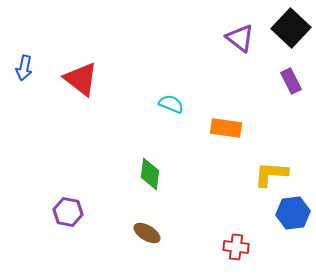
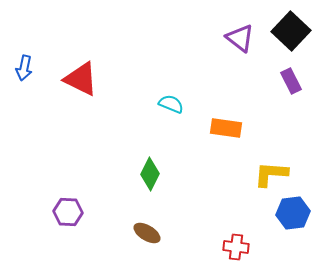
black square: moved 3 px down
red triangle: rotated 12 degrees counterclockwise
green diamond: rotated 20 degrees clockwise
purple hexagon: rotated 8 degrees counterclockwise
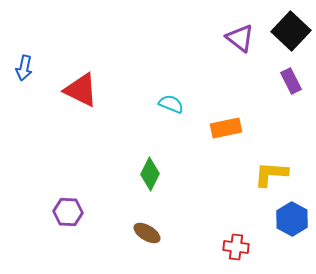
red triangle: moved 11 px down
orange rectangle: rotated 20 degrees counterclockwise
blue hexagon: moved 1 px left, 6 px down; rotated 24 degrees counterclockwise
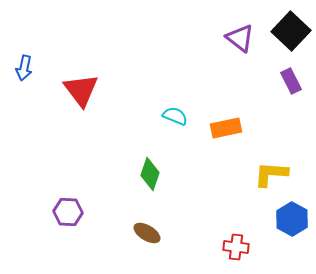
red triangle: rotated 27 degrees clockwise
cyan semicircle: moved 4 px right, 12 px down
green diamond: rotated 8 degrees counterclockwise
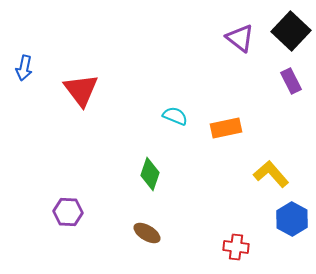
yellow L-shape: rotated 45 degrees clockwise
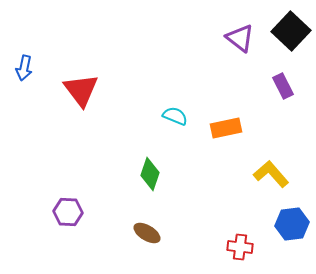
purple rectangle: moved 8 px left, 5 px down
blue hexagon: moved 5 px down; rotated 24 degrees clockwise
red cross: moved 4 px right
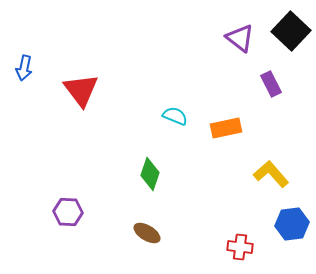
purple rectangle: moved 12 px left, 2 px up
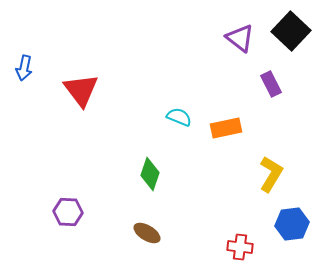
cyan semicircle: moved 4 px right, 1 px down
yellow L-shape: rotated 72 degrees clockwise
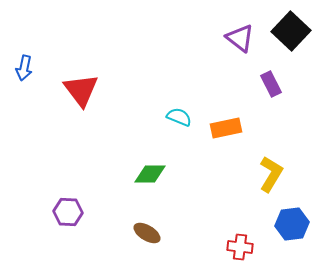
green diamond: rotated 72 degrees clockwise
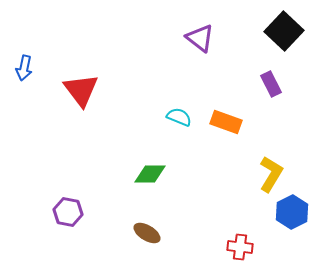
black square: moved 7 px left
purple triangle: moved 40 px left
orange rectangle: moved 6 px up; rotated 32 degrees clockwise
purple hexagon: rotated 8 degrees clockwise
blue hexagon: moved 12 px up; rotated 20 degrees counterclockwise
